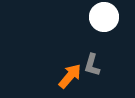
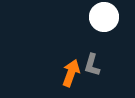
orange arrow: moved 1 px right, 3 px up; rotated 20 degrees counterclockwise
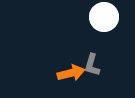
orange arrow: rotated 56 degrees clockwise
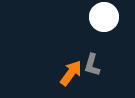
orange arrow: rotated 40 degrees counterclockwise
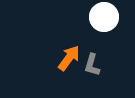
orange arrow: moved 2 px left, 15 px up
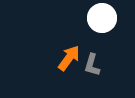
white circle: moved 2 px left, 1 px down
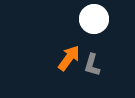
white circle: moved 8 px left, 1 px down
